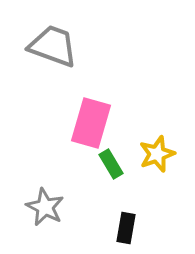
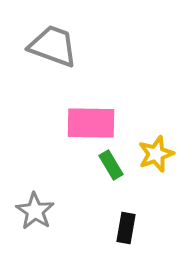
pink rectangle: rotated 75 degrees clockwise
yellow star: moved 1 px left
green rectangle: moved 1 px down
gray star: moved 10 px left, 4 px down; rotated 6 degrees clockwise
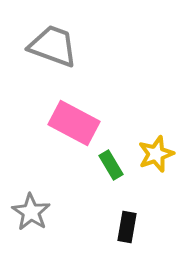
pink rectangle: moved 17 px left; rotated 27 degrees clockwise
gray star: moved 4 px left, 1 px down
black rectangle: moved 1 px right, 1 px up
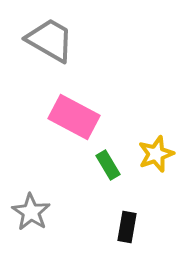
gray trapezoid: moved 3 px left, 6 px up; rotated 10 degrees clockwise
pink rectangle: moved 6 px up
green rectangle: moved 3 px left
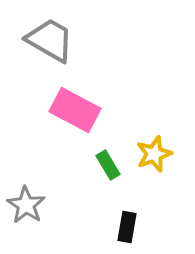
pink rectangle: moved 1 px right, 7 px up
yellow star: moved 2 px left
gray star: moved 5 px left, 7 px up
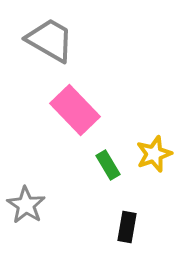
pink rectangle: rotated 18 degrees clockwise
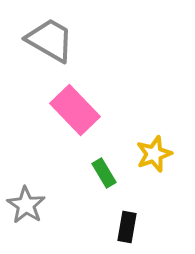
green rectangle: moved 4 px left, 8 px down
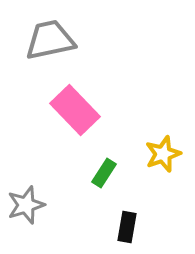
gray trapezoid: rotated 42 degrees counterclockwise
yellow star: moved 9 px right
green rectangle: rotated 64 degrees clockwise
gray star: rotated 21 degrees clockwise
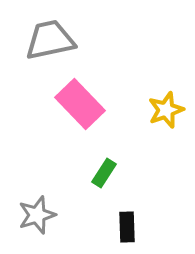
pink rectangle: moved 5 px right, 6 px up
yellow star: moved 3 px right, 44 px up
gray star: moved 11 px right, 10 px down
black rectangle: rotated 12 degrees counterclockwise
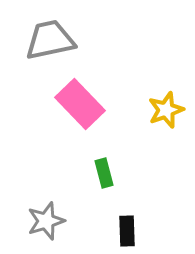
green rectangle: rotated 48 degrees counterclockwise
gray star: moved 9 px right, 6 px down
black rectangle: moved 4 px down
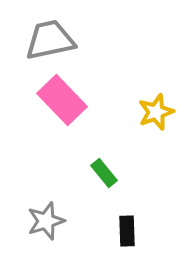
pink rectangle: moved 18 px left, 4 px up
yellow star: moved 10 px left, 2 px down
green rectangle: rotated 24 degrees counterclockwise
